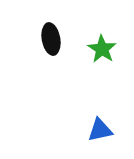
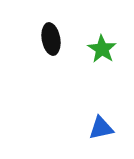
blue triangle: moved 1 px right, 2 px up
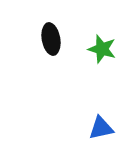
green star: rotated 16 degrees counterclockwise
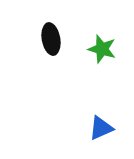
blue triangle: rotated 12 degrees counterclockwise
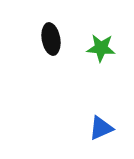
green star: moved 1 px left, 1 px up; rotated 12 degrees counterclockwise
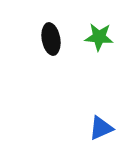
green star: moved 2 px left, 11 px up
